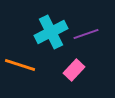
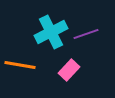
orange line: rotated 8 degrees counterclockwise
pink rectangle: moved 5 px left
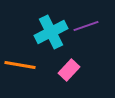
purple line: moved 8 px up
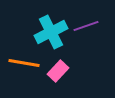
orange line: moved 4 px right, 2 px up
pink rectangle: moved 11 px left, 1 px down
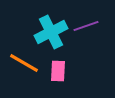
orange line: rotated 20 degrees clockwise
pink rectangle: rotated 40 degrees counterclockwise
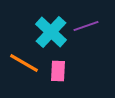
cyan cross: rotated 20 degrees counterclockwise
